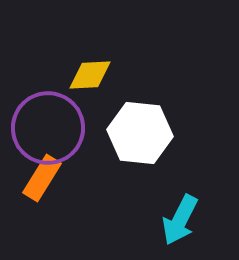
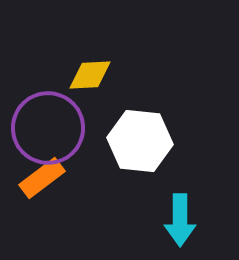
white hexagon: moved 8 px down
orange rectangle: rotated 21 degrees clockwise
cyan arrow: rotated 27 degrees counterclockwise
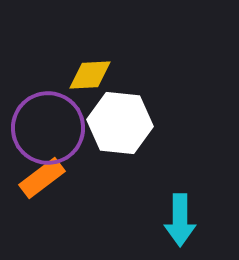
white hexagon: moved 20 px left, 18 px up
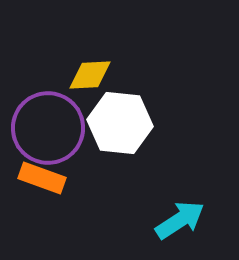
orange rectangle: rotated 57 degrees clockwise
cyan arrow: rotated 123 degrees counterclockwise
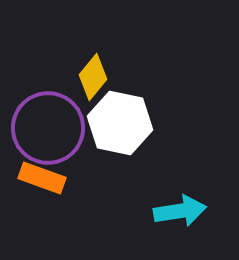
yellow diamond: moved 3 px right, 2 px down; rotated 48 degrees counterclockwise
white hexagon: rotated 6 degrees clockwise
cyan arrow: moved 9 px up; rotated 24 degrees clockwise
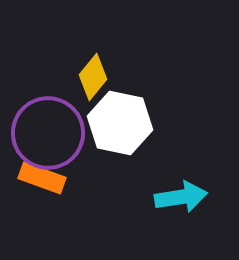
purple circle: moved 5 px down
cyan arrow: moved 1 px right, 14 px up
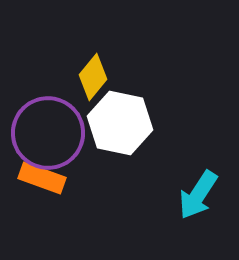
cyan arrow: moved 17 px right, 2 px up; rotated 132 degrees clockwise
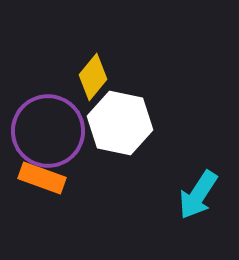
purple circle: moved 2 px up
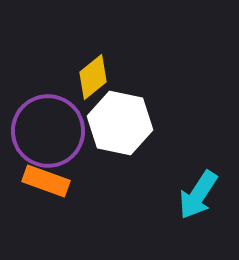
yellow diamond: rotated 12 degrees clockwise
orange rectangle: moved 4 px right, 3 px down
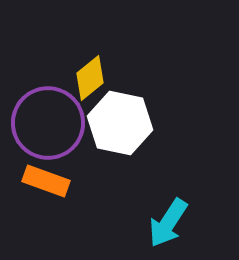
yellow diamond: moved 3 px left, 1 px down
purple circle: moved 8 px up
cyan arrow: moved 30 px left, 28 px down
